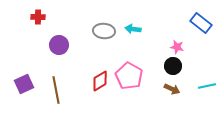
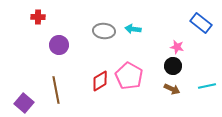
purple square: moved 19 px down; rotated 24 degrees counterclockwise
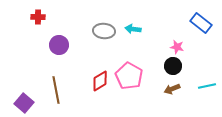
brown arrow: rotated 133 degrees clockwise
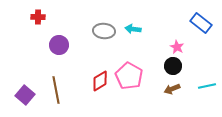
pink star: rotated 16 degrees clockwise
purple square: moved 1 px right, 8 px up
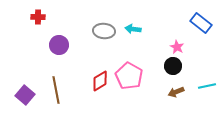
brown arrow: moved 4 px right, 3 px down
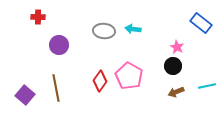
red diamond: rotated 25 degrees counterclockwise
brown line: moved 2 px up
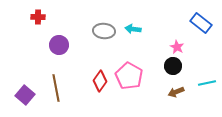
cyan line: moved 3 px up
